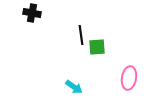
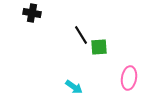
black line: rotated 24 degrees counterclockwise
green square: moved 2 px right
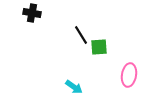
pink ellipse: moved 3 px up
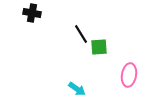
black line: moved 1 px up
cyan arrow: moved 3 px right, 2 px down
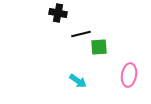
black cross: moved 26 px right
black line: rotated 72 degrees counterclockwise
cyan arrow: moved 1 px right, 8 px up
